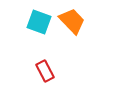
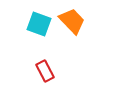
cyan square: moved 2 px down
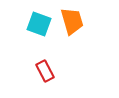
orange trapezoid: rotated 28 degrees clockwise
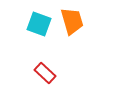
red rectangle: moved 2 px down; rotated 20 degrees counterclockwise
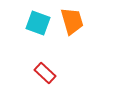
cyan square: moved 1 px left, 1 px up
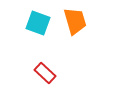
orange trapezoid: moved 3 px right
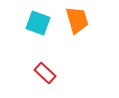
orange trapezoid: moved 2 px right, 1 px up
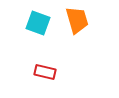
red rectangle: moved 1 px up; rotated 30 degrees counterclockwise
